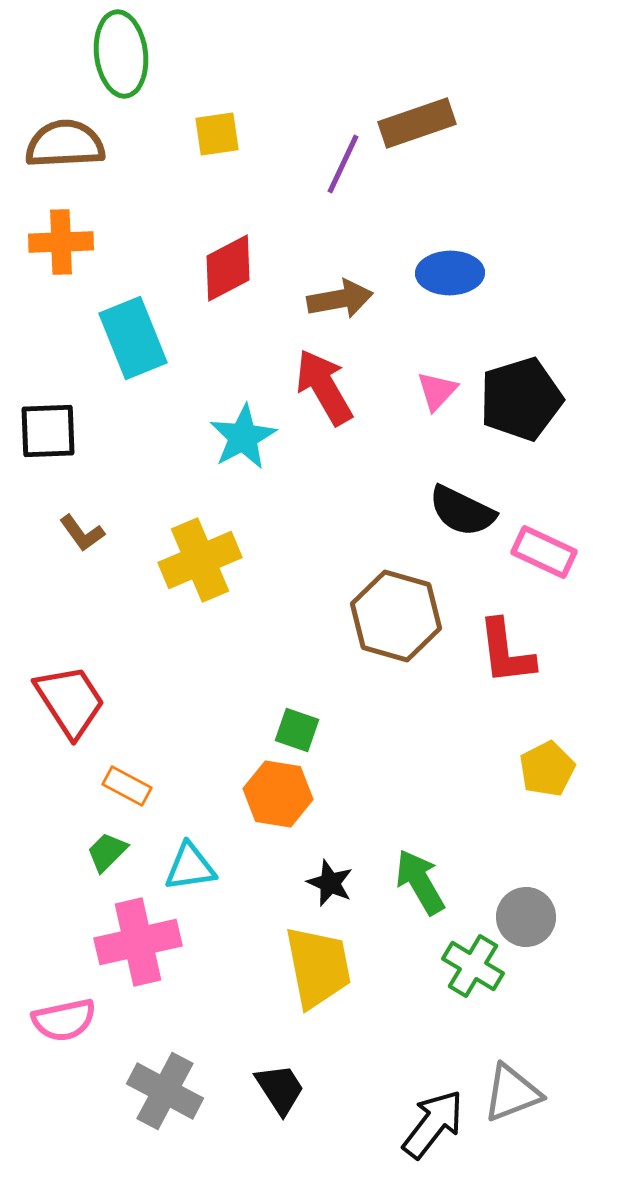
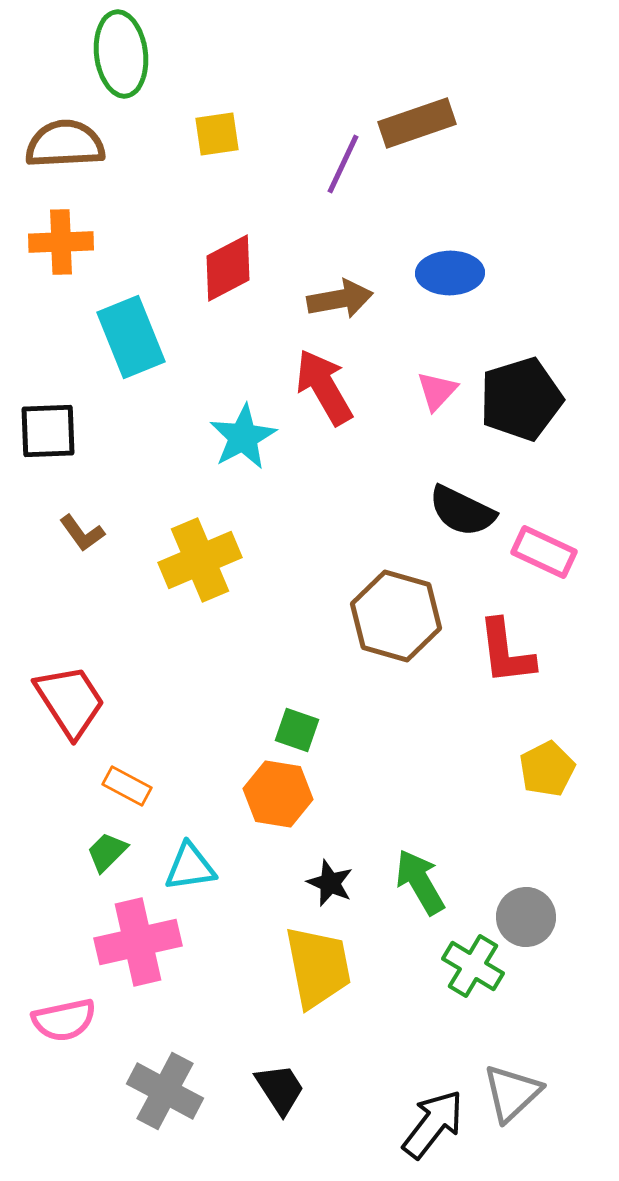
cyan rectangle: moved 2 px left, 1 px up
gray triangle: rotated 22 degrees counterclockwise
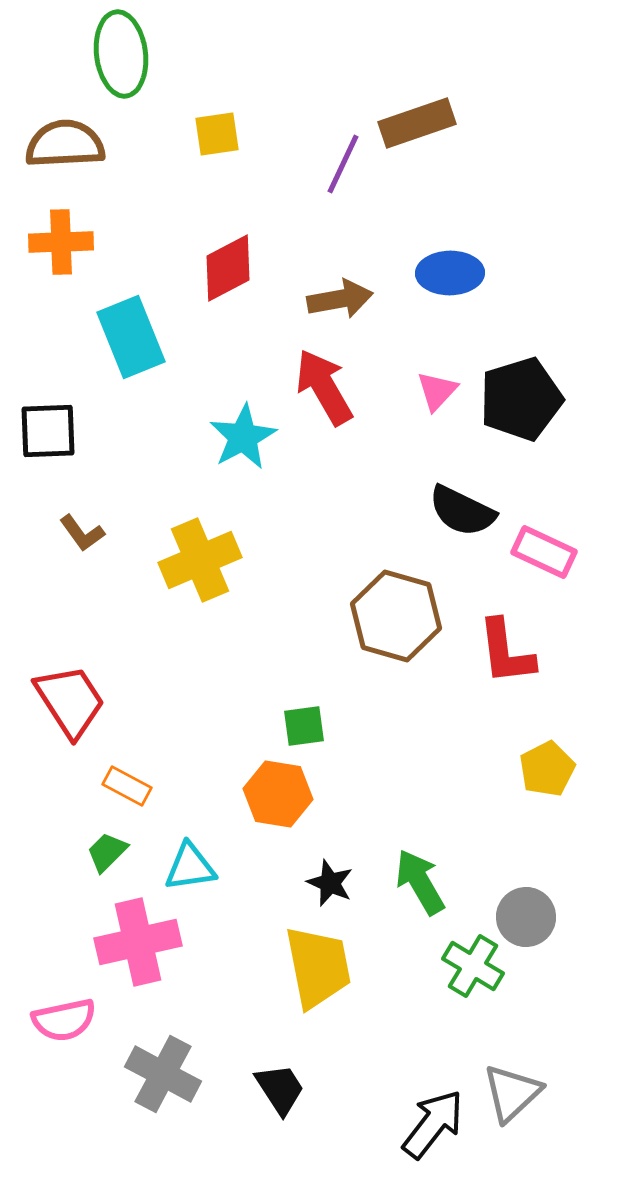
green square: moved 7 px right, 4 px up; rotated 27 degrees counterclockwise
gray cross: moved 2 px left, 17 px up
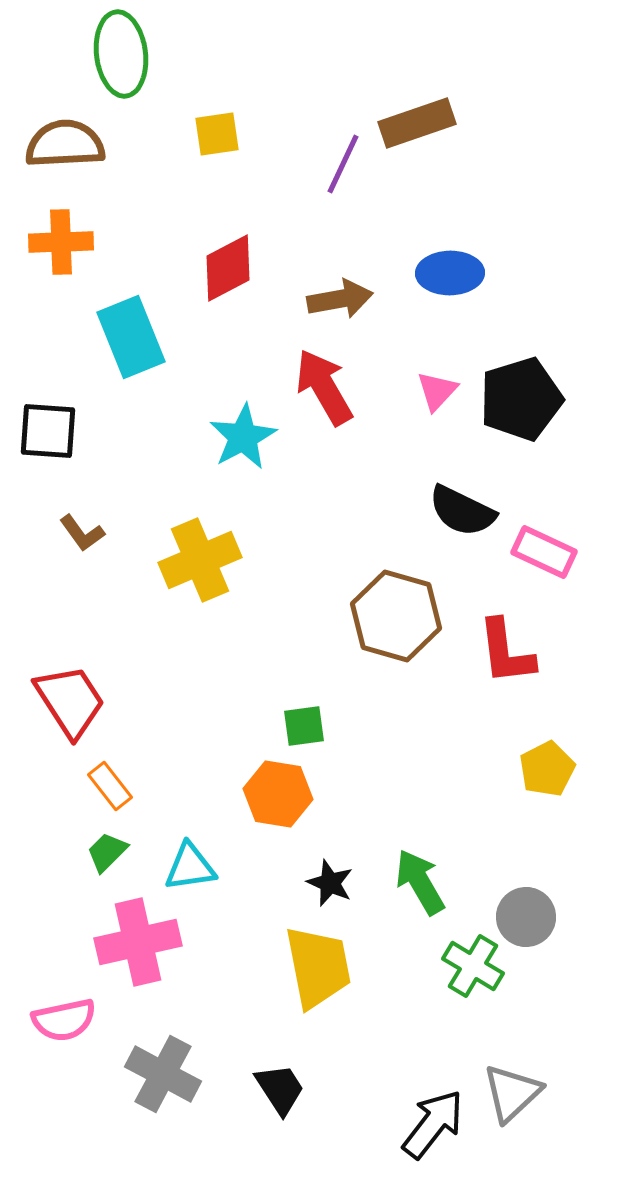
black square: rotated 6 degrees clockwise
orange rectangle: moved 17 px left; rotated 24 degrees clockwise
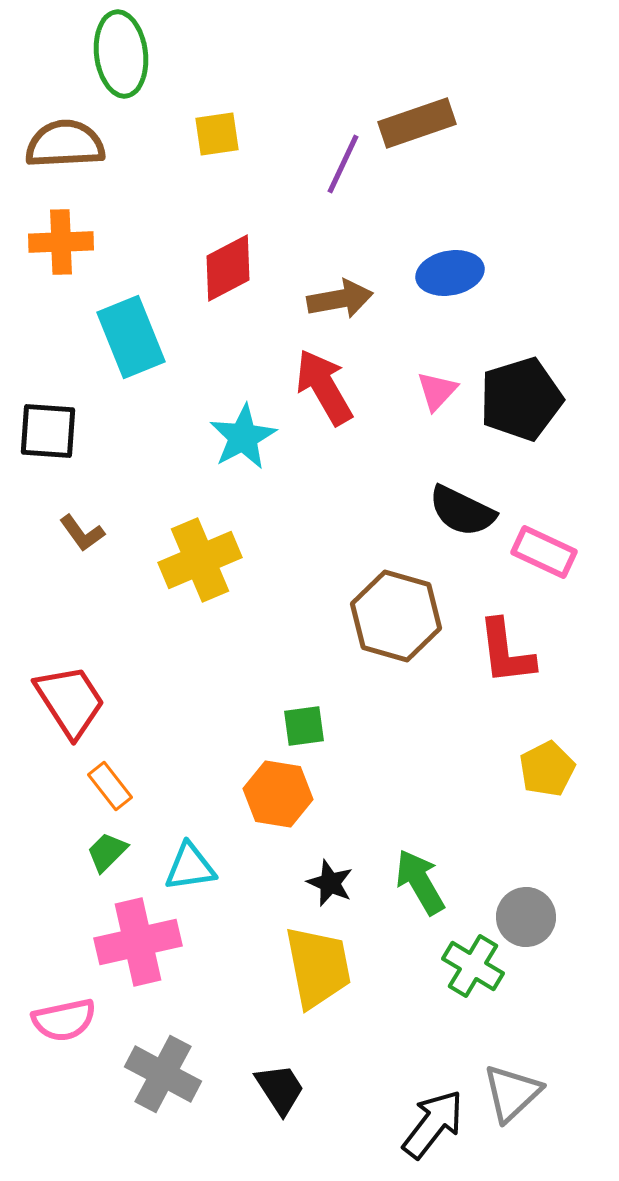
blue ellipse: rotated 10 degrees counterclockwise
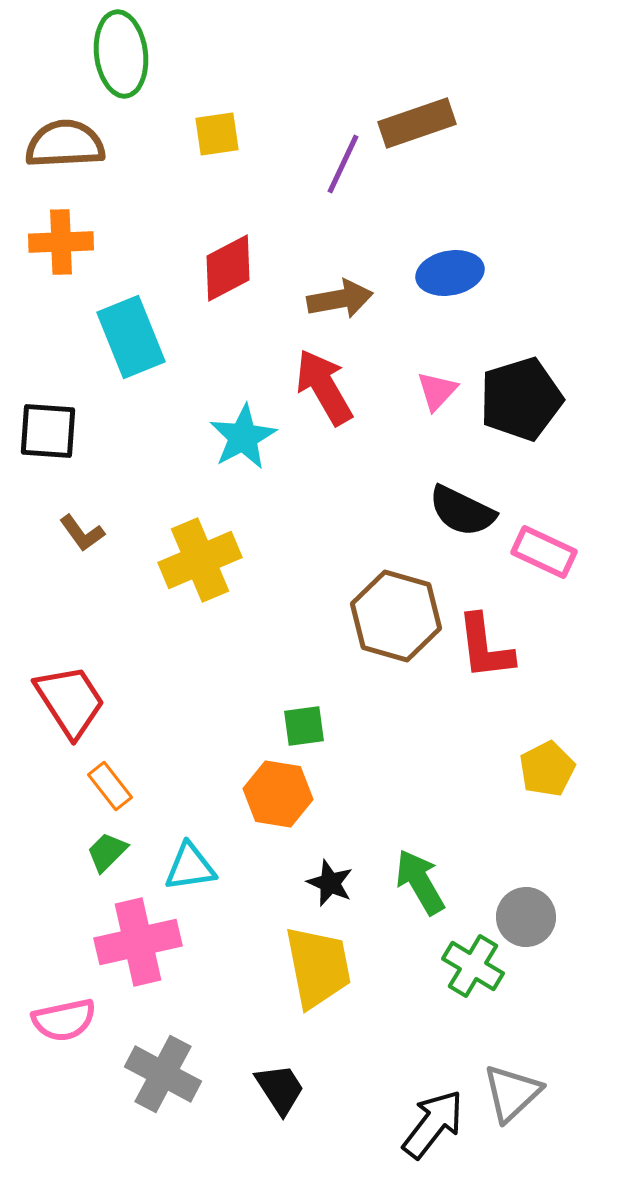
red L-shape: moved 21 px left, 5 px up
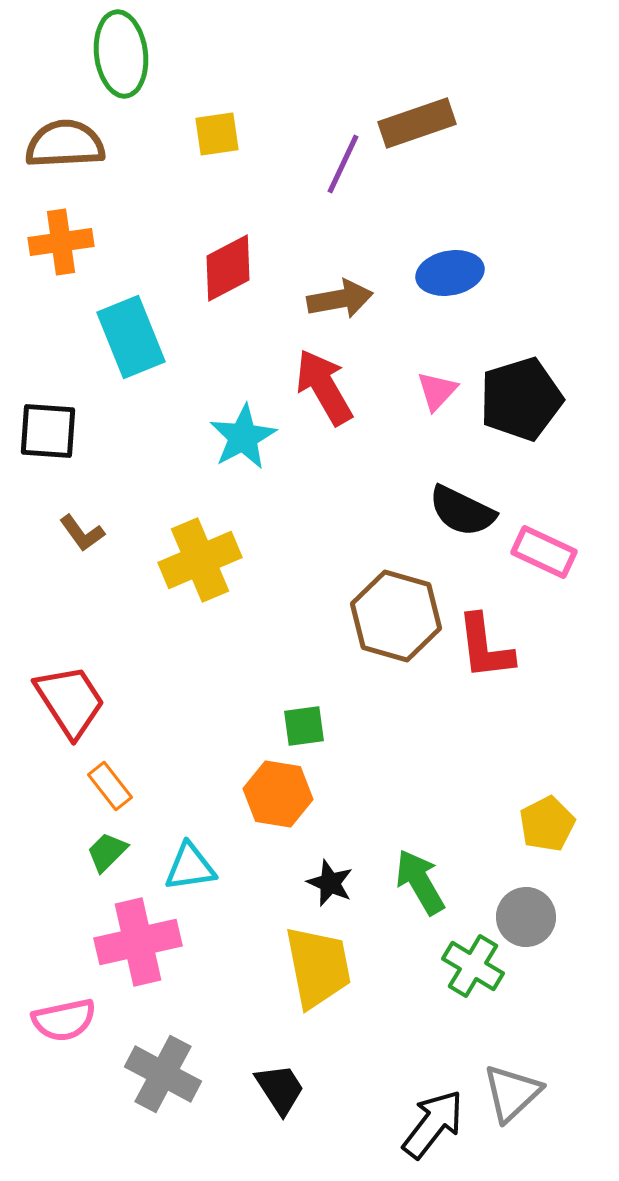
orange cross: rotated 6 degrees counterclockwise
yellow pentagon: moved 55 px down
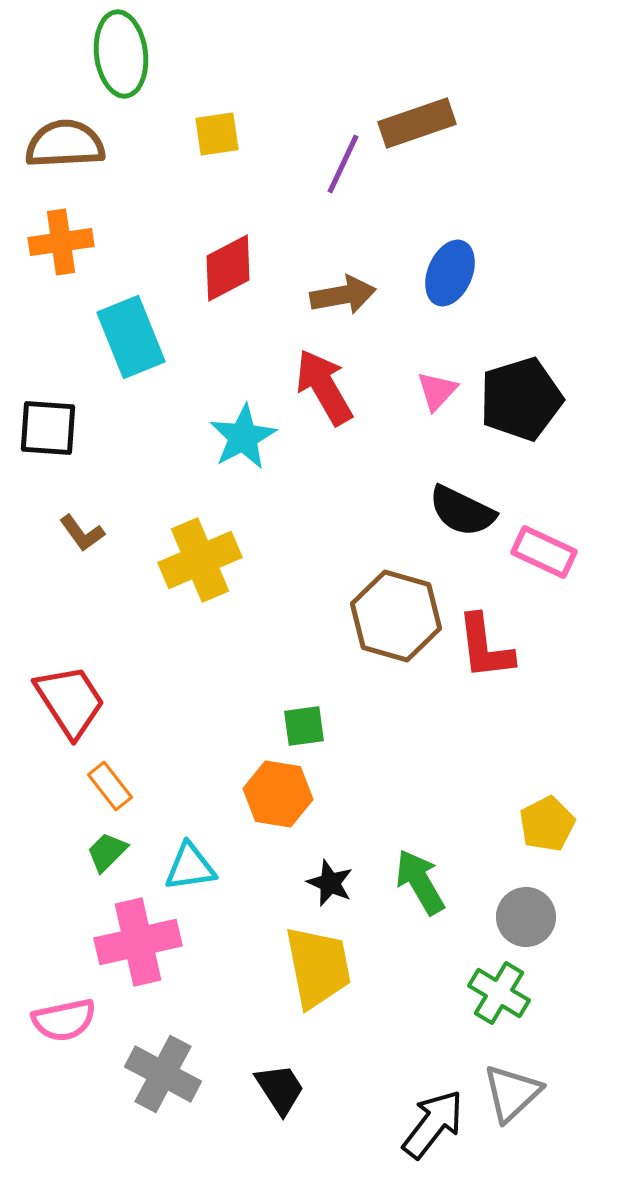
blue ellipse: rotated 56 degrees counterclockwise
brown arrow: moved 3 px right, 4 px up
black square: moved 3 px up
green cross: moved 26 px right, 27 px down
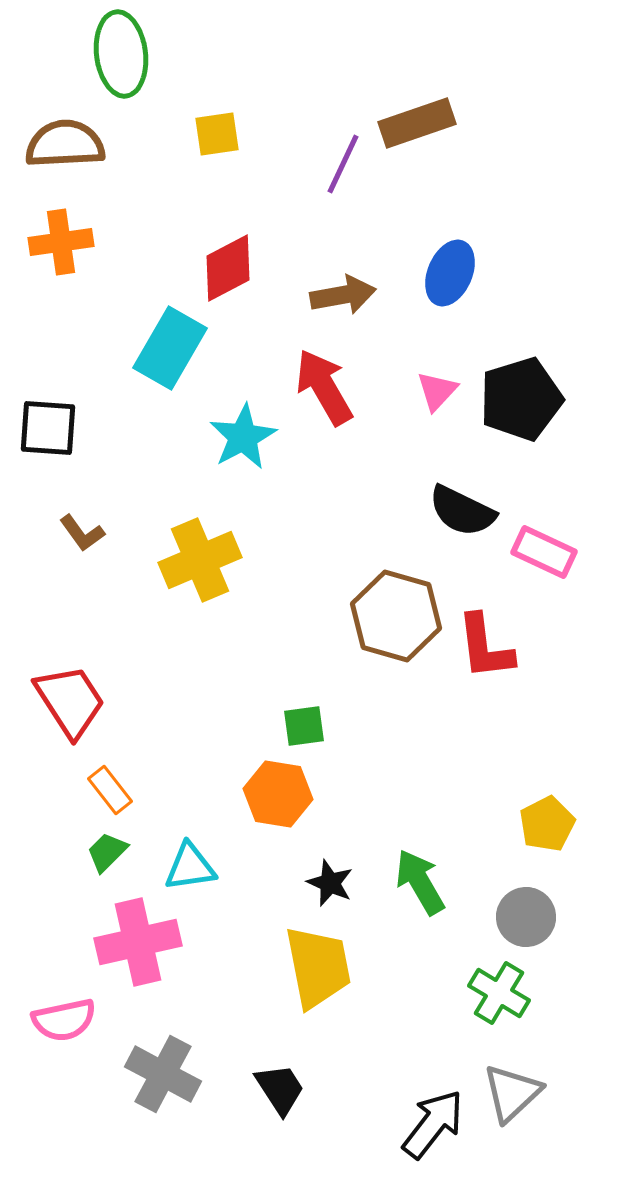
cyan rectangle: moved 39 px right, 11 px down; rotated 52 degrees clockwise
orange rectangle: moved 4 px down
